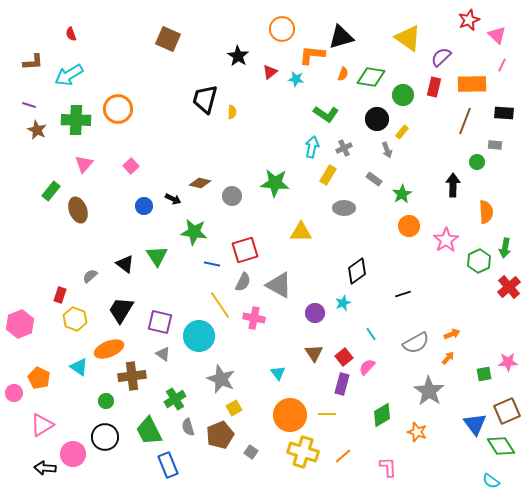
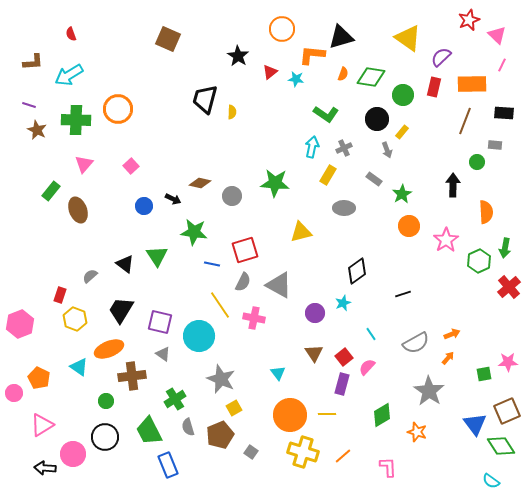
yellow triangle at (301, 232): rotated 15 degrees counterclockwise
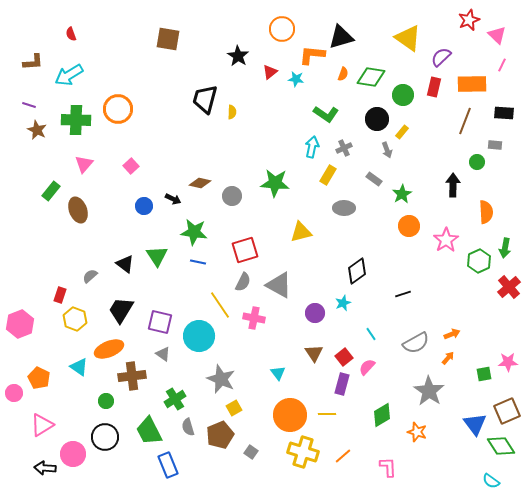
brown square at (168, 39): rotated 15 degrees counterclockwise
blue line at (212, 264): moved 14 px left, 2 px up
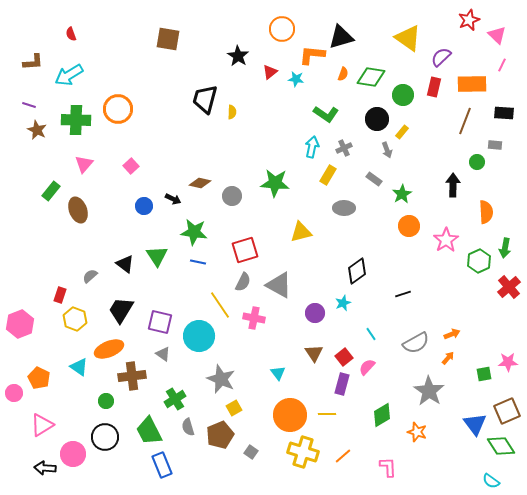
blue rectangle at (168, 465): moved 6 px left
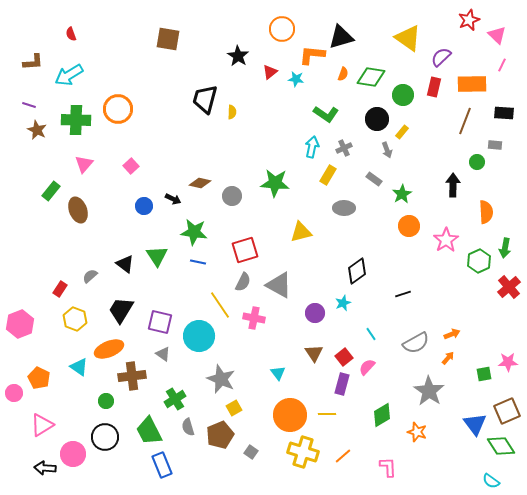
red rectangle at (60, 295): moved 6 px up; rotated 14 degrees clockwise
